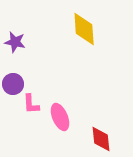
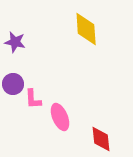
yellow diamond: moved 2 px right
pink L-shape: moved 2 px right, 5 px up
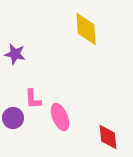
purple star: moved 12 px down
purple circle: moved 34 px down
red diamond: moved 7 px right, 2 px up
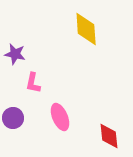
pink L-shape: moved 16 px up; rotated 15 degrees clockwise
red diamond: moved 1 px right, 1 px up
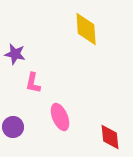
purple circle: moved 9 px down
red diamond: moved 1 px right, 1 px down
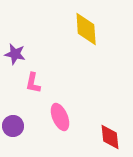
purple circle: moved 1 px up
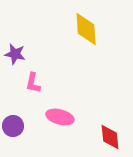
pink ellipse: rotated 52 degrees counterclockwise
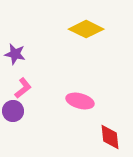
yellow diamond: rotated 60 degrees counterclockwise
pink L-shape: moved 10 px left, 5 px down; rotated 140 degrees counterclockwise
pink ellipse: moved 20 px right, 16 px up
purple circle: moved 15 px up
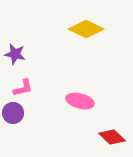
pink L-shape: rotated 25 degrees clockwise
purple circle: moved 2 px down
red diamond: moved 2 px right; rotated 40 degrees counterclockwise
